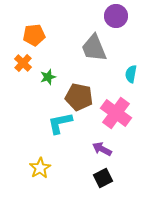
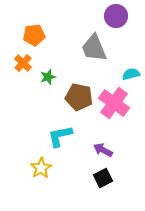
cyan semicircle: rotated 66 degrees clockwise
pink cross: moved 2 px left, 10 px up
cyan L-shape: moved 13 px down
purple arrow: moved 1 px right, 1 px down
yellow star: moved 1 px right
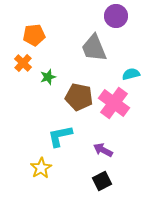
black square: moved 1 px left, 3 px down
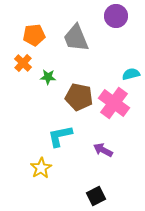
gray trapezoid: moved 18 px left, 10 px up
green star: rotated 21 degrees clockwise
black square: moved 6 px left, 15 px down
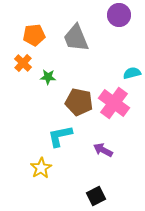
purple circle: moved 3 px right, 1 px up
cyan semicircle: moved 1 px right, 1 px up
brown pentagon: moved 5 px down
